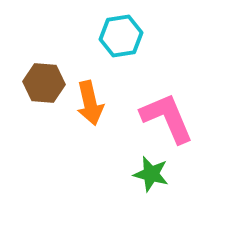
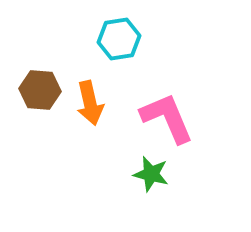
cyan hexagon: moved 2 px left, 3 px down
brown hexagon: moved 4 px left, 7 px down
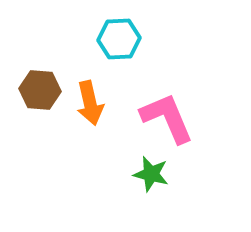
cyan hexagon: rotated 6 degrees clockwise
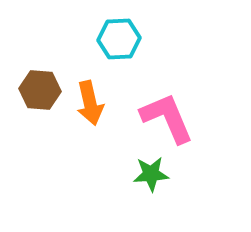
green star: rotated 18 degrees counterclockwise
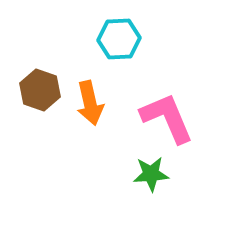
brown hexagon: rotated 15 degrees clockwise
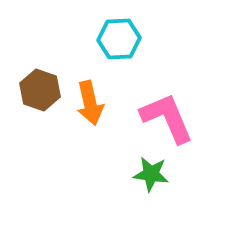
green star: rotated 12 degrees clockwise
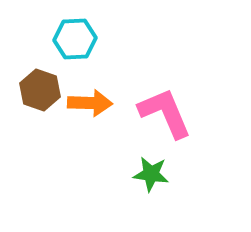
cyan hexagon: moved 44 px left
orange arrow: rotated 75 degrees counterclockwise
pink L-shape: moved 2 px left, 5 px up
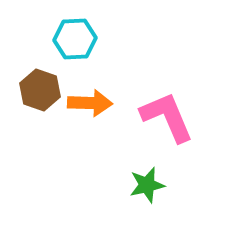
pink L-shape: moved 2 px right, 4 px down
green star: moved 4 px left, 11 px down; rotated 21 degrees counterclockwise
